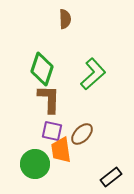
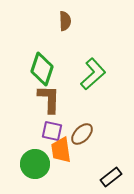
brown semicircle: moved 2 px down
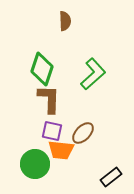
brown ellipse: moved 1 px right, 1 px up
orange trapezoid: rotated 76 degrees counterclockwise
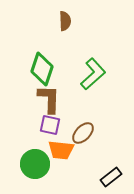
purple square: moved 2 px left, 6 px up
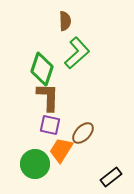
green L-shape: moved 16 px left, 21 px up
brown L-shape: moved 1 px left, 2 px up
orange trapezoid: rotated 116 degrees clockwise
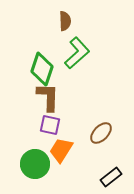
brown ellipse: moved 18 px right
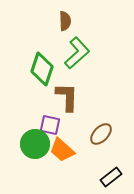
brown L-shape: moved 19 px right
brown ellipse: moved 1 px down
orange trapezoid: moved 1 px right; rotated 80 degrees counterclockwise
green circle: moved 20 px up
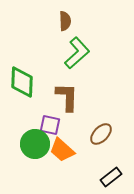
green diamond: moved 20 px left, 13 px down; rotated 16 degrees counterclockwise
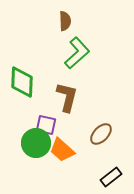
brown L-shape: rotated 12 degrees clockwise
purple square: moved 4 px left
green circle: moved 1 px right, 1 px up
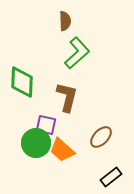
brown ellipse: moved 3 px down
